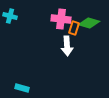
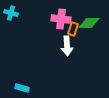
cyan cross: moved 1 px right, 3 px up
green diamond: rotated 15 degrees counterclockwise
orange rectangle: moved 1 px left, 1 px down
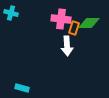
orange rectangle: moved 1 px right, 1 px up
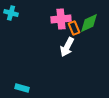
pink cross: rotated 12 degrees counterclockwise
green diamond: rotated 25 degrees counterclockwise
orange rectangle: rotated 40 degrees counterclockwise
white arrow: moved 1 px down; rotated 30 degrees clockwise
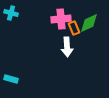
white arrow: rotated 30 degrees counterclockwise
cyan rectangle: moved 11 px left, 9 px up
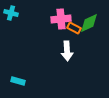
orange rectangle: rotated 40 degrees counterclockwise
white arrow: moved 4 px down
cyan rectangle: moved 7 px right, 2 px down
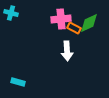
cyan rectangle: moved 1 px down
